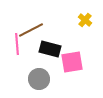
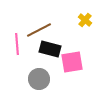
brown line: moved 8 px right
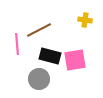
yellow cross: rotated 32 degrees counterclockwise
black rectangle: moved 7 px down
pink square: moved 3 px right, 2 px up
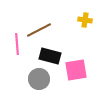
pink square: moved 1 px right, 10 px down
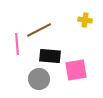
black rectangle: rotated 10 degrees counterclockwise
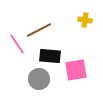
pink line: rotated 30 degrees counterclockwise
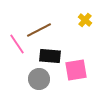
yellow cross: rotated 32 degrees clockwise
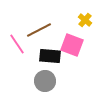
pink square: moved 4 px left, 25 px up; rotated 30 degrees clockwise
gray circle: moved 6 px right, 2 px down
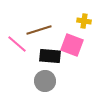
yellow cross: moved 1 px left, 1 px down; rotated 32 degrees counterclockwise
brown line: rotated 10 degrees clockwise
pink line: rotated 15 degrees counterclockwise
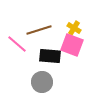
yellow cross: moved 10 px left, 7 px down; rotated 24 degrees clockwise
gray circle: moved 3 px left, 1 px down
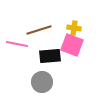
yellow cross: rotated 24 degrees counterclockwise
pink line: rotated 30 degrees counterclockwise
black rectangle: rotated 10 degrees counterclockwise
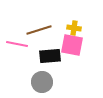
pink square: rotated 10 degrees counterclockwise
